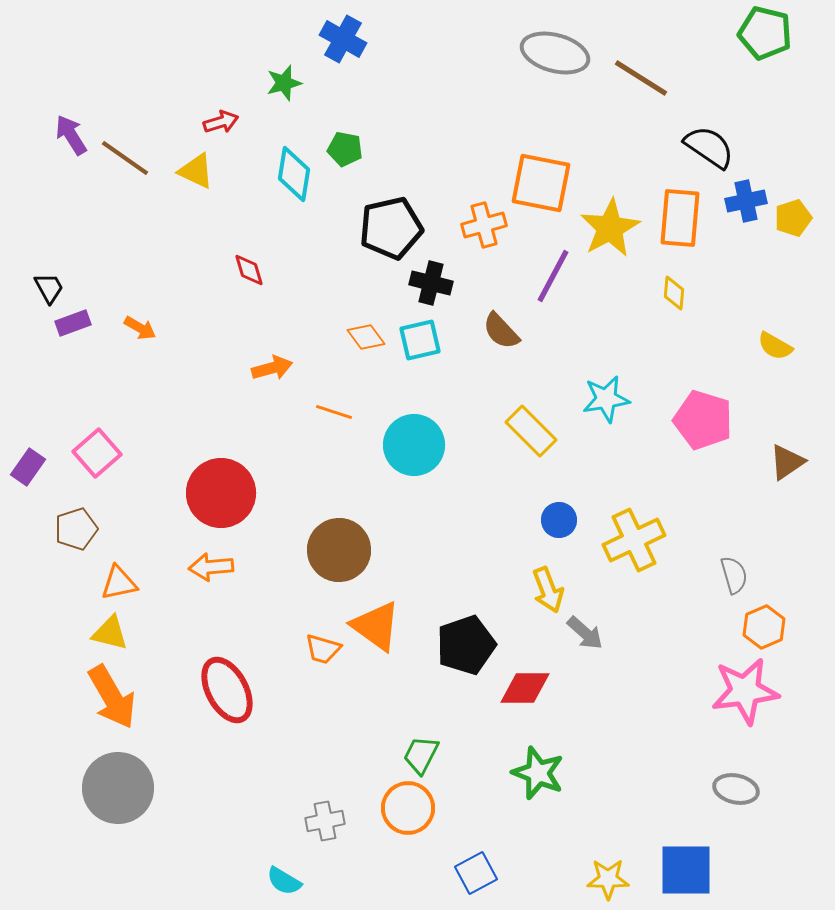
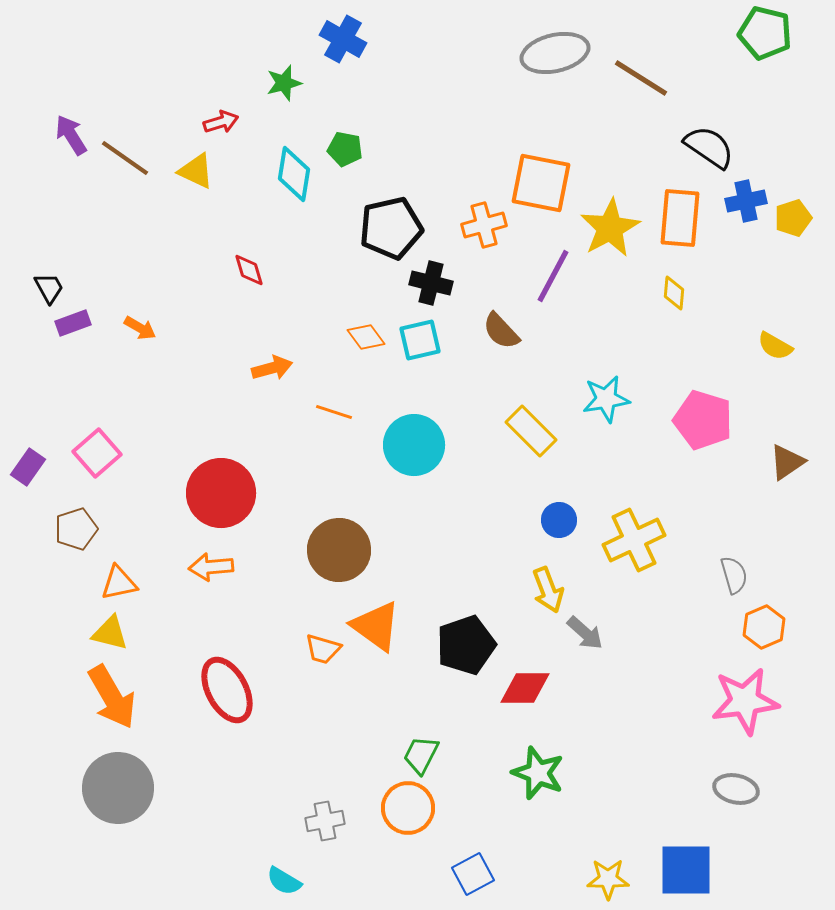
gray ellipse at (555, 53): rotated 28 degrees counterclockwise
pink star at (745, 691): moved 10 px down
blue square at (476, 873): moved 3 px left, 1 px down
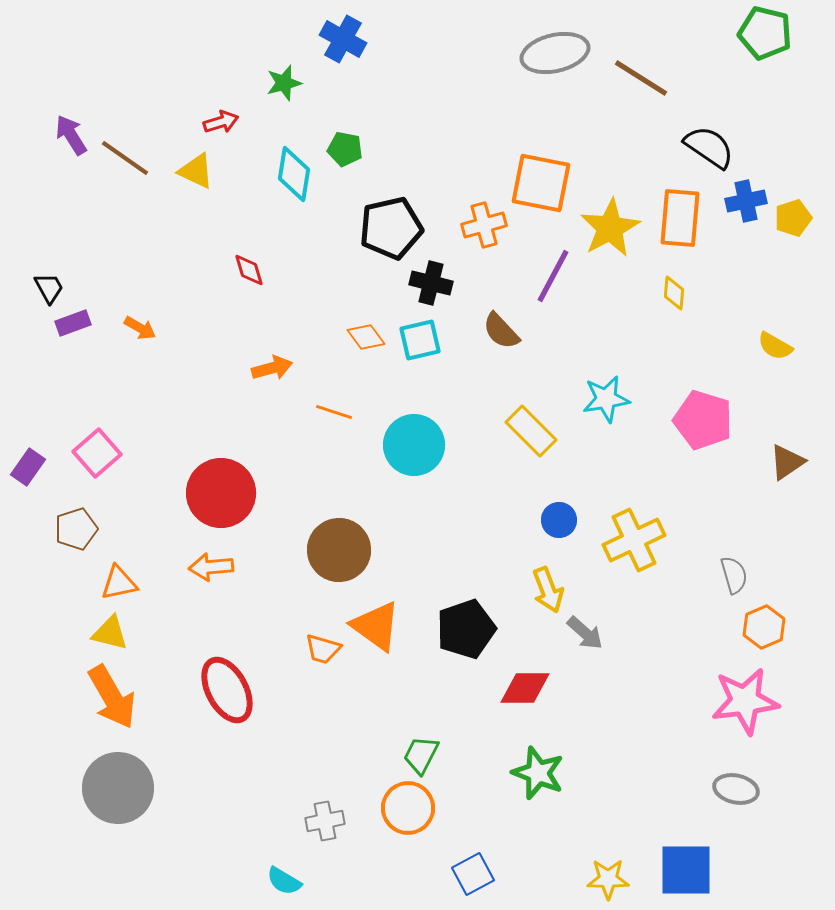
black pentagon at (466, 645): moved 16 px up
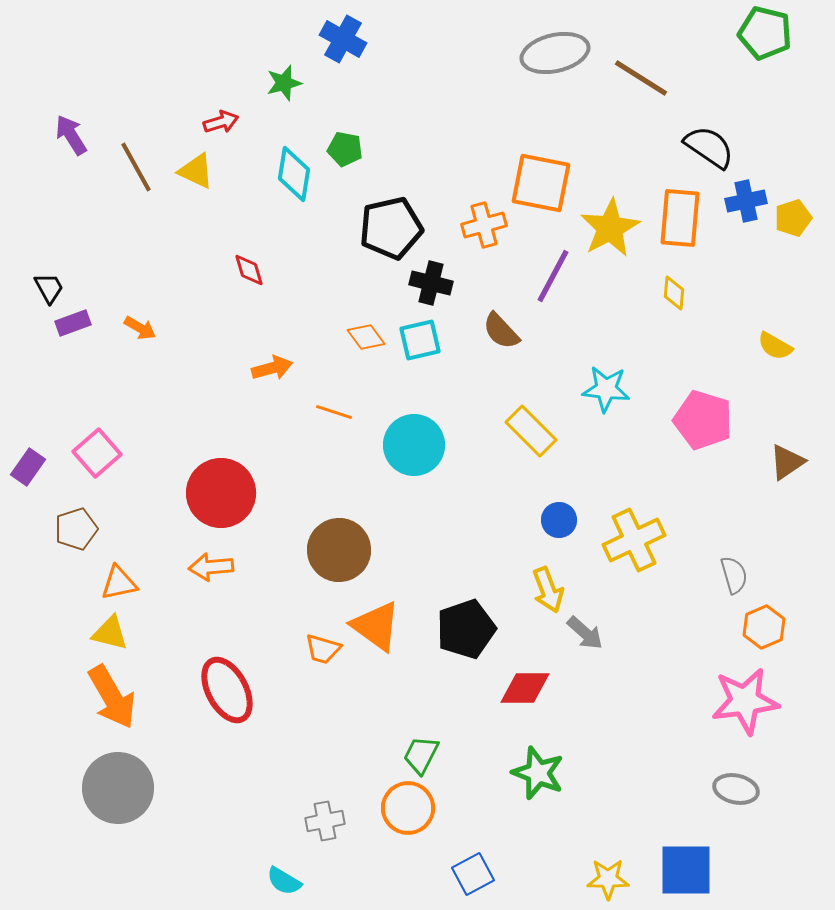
brown line at (125, 158): moved 11 px right, 9 px down; rotated 26 degrees clockwise
cyan star at (606, 399): moved 10 px up; rotated 15 degrees clockwise
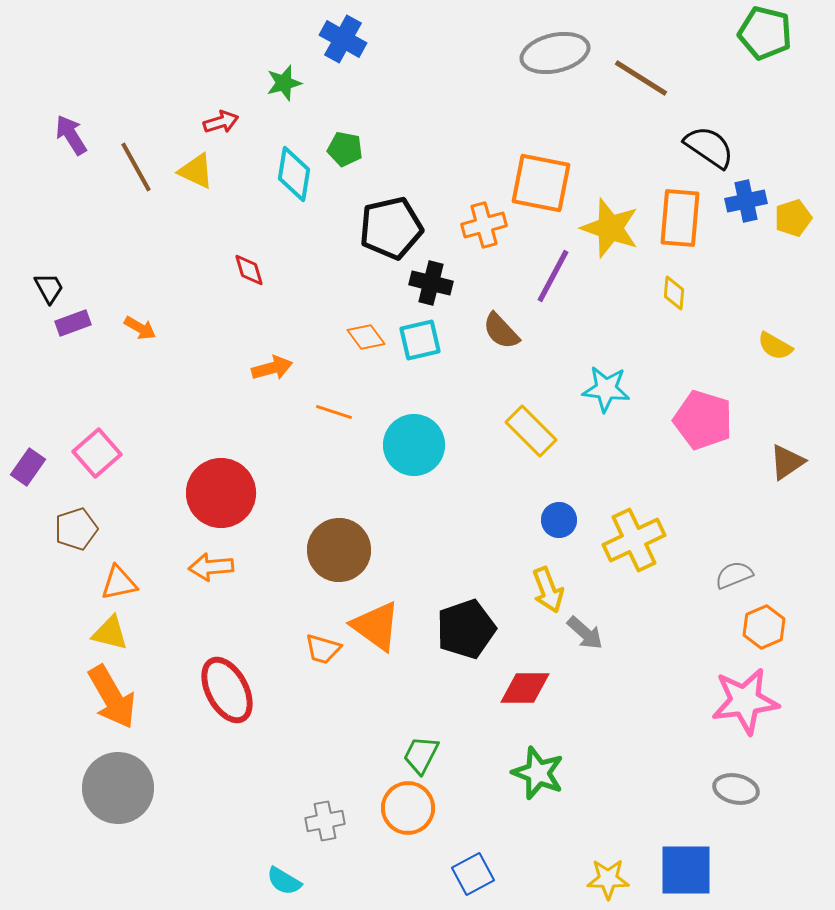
yellow star at (610, 228): rotated 24 degrees counterclockwise
gray semicircle at (734, 575): rotated 96 degrees counterclockwise
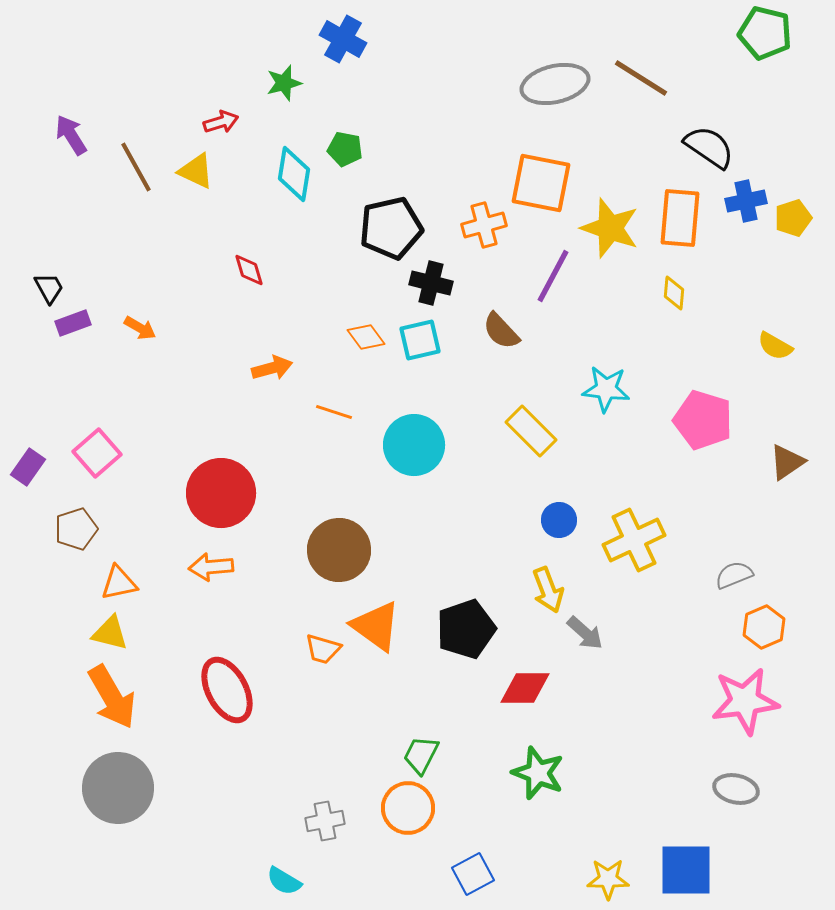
gray ellipse at (555, 53): moved 31 px down
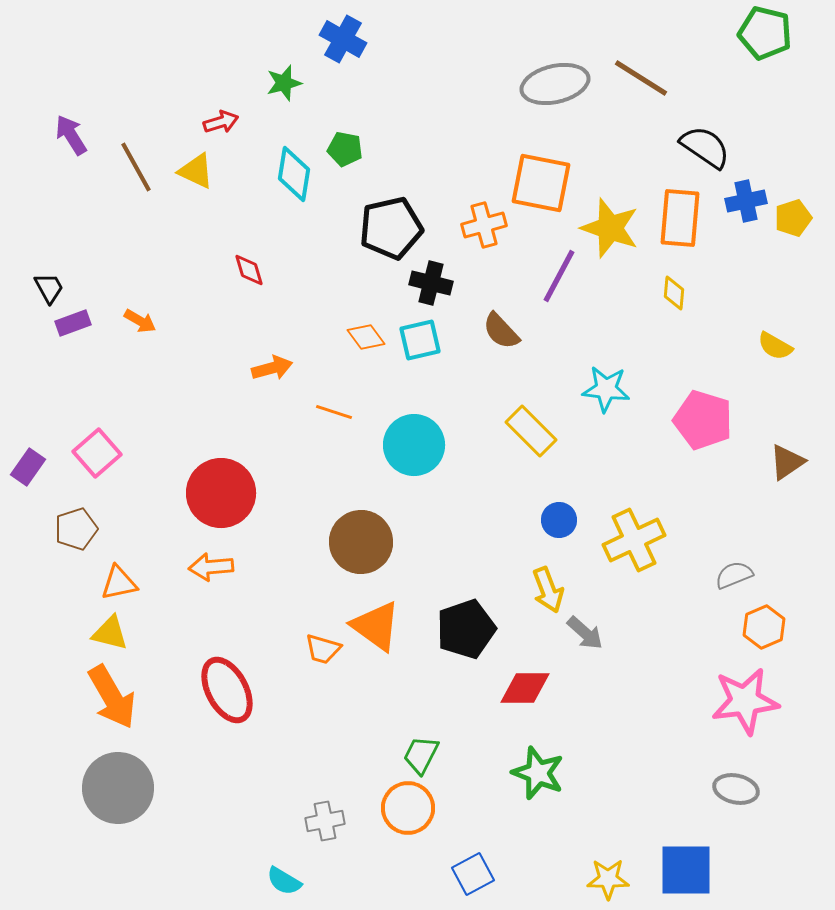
black semicircle at (709, 147): moved 4 px left
purple line at (553, 276): moved 6 px right
orange arrow at (140, 328): moved 7 px up
brown circle at (339, 550): moved 22 px right, 8 px up
